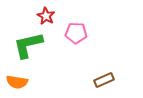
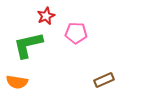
red star: rotated 18 degrees clockwise
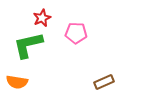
red star: moved 4 px left, 2 px down
brown rectangle: moved 2 px down
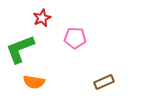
pink pentagon: moved 1 px left, 5 px down
green L-shape: moved 8 px left, 4 px down; rotated 8 degrees counterclockwise
orange semicircle: moved 17 px right
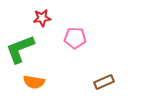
red star: rotated 18 degrees clockwise
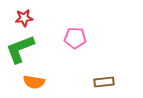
red star: moved 18 px left
brown rectangle: rotated 18 degrees clockwise
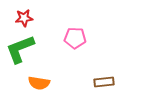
orange semicircle: moved 5 px right, 1 px down
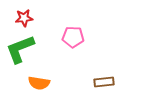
pink pentagon: moved 2 px left, 1 px up
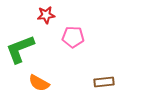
red star: moved 22 px right, 3 px up
orange semicircle: rotated 20 degrees clockwise
